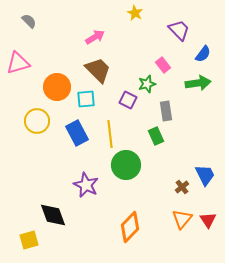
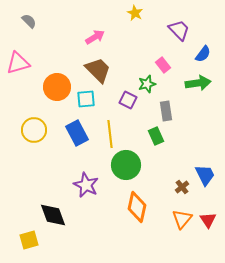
yellow circle: moved 3 px left, 9 px down
orange diamond: moved 7 px right, 20 px up; rotated 32 degrees counterclockwise
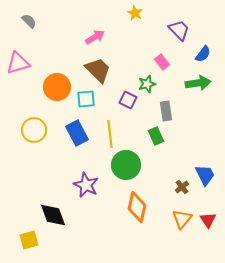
pink rectangle: moved 1 px left, 3 px up
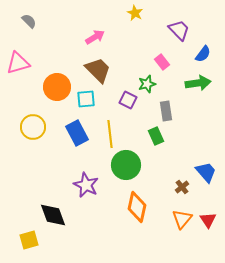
yellow circle: moved 1 px left, 3 px up
blue trapezoid: moved 1 px right, 3 px up; rotated 15 degrees counterclockwise
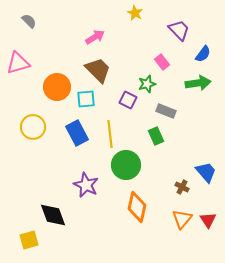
gray rectangle: rotated 60 degrees counterclockwise
brown cross: rotated 24 degrees counterclockwise
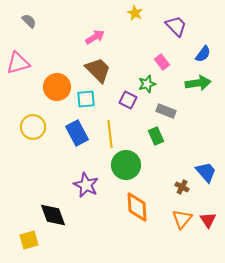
purple trapezoid: moved 3 px left, 4 px up
orange diamond: rotated 16 degrees counterclockwise
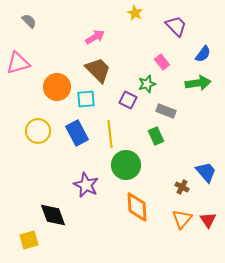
yellow circle: moved 5 px right, 4 px down
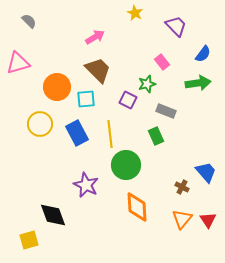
yellow circle: moved 2 px right, 7 px up
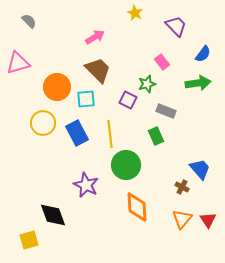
yellow circle: moved 3 px right, 1 px up
blue trapezoid: moved 6 px left, 3 px up
